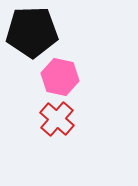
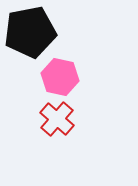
black pentagon: moved 2 px left; rotated 9 degrees counterclockwise
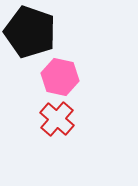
black pentagon: rotated 30 degrees clockwise
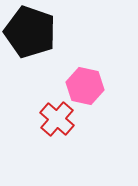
pink hexagon: moved 25 px right, 9 px down
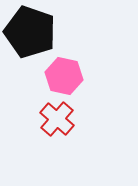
pink hexagon: moved 21 px left, 10 px up
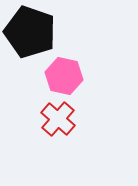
red cross: moved 1 px right
